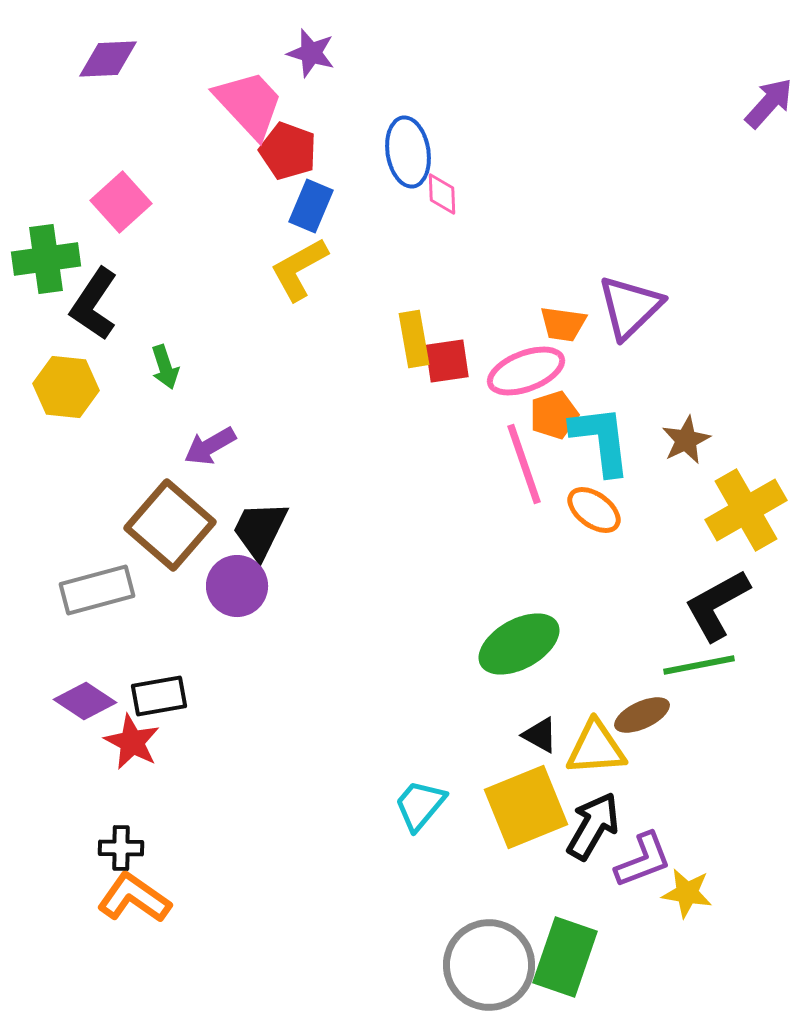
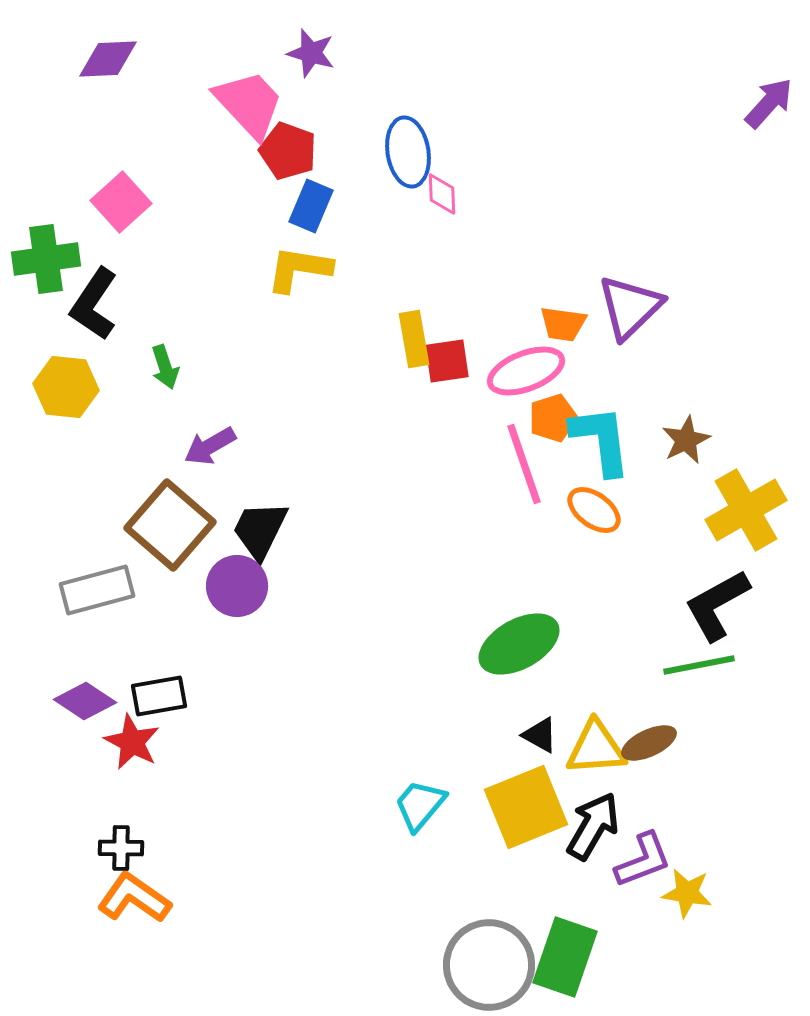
yellow L-shape at (299, 269): rotated 38 degrees clockwise
orange pentagon at (554, 415): moved 1 px left, 3 px down
brown ellipse at (642, 715): moved 7 px right, 28 px down
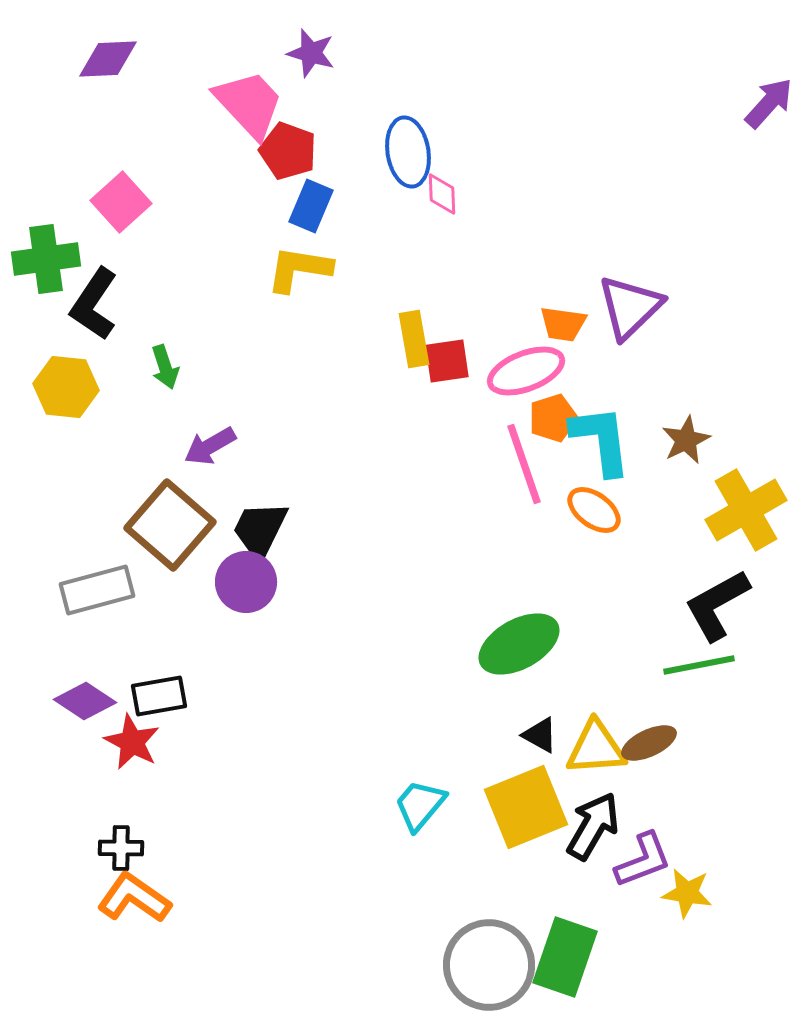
purple circle at (237, 586): moved 9 px right, 4 px up
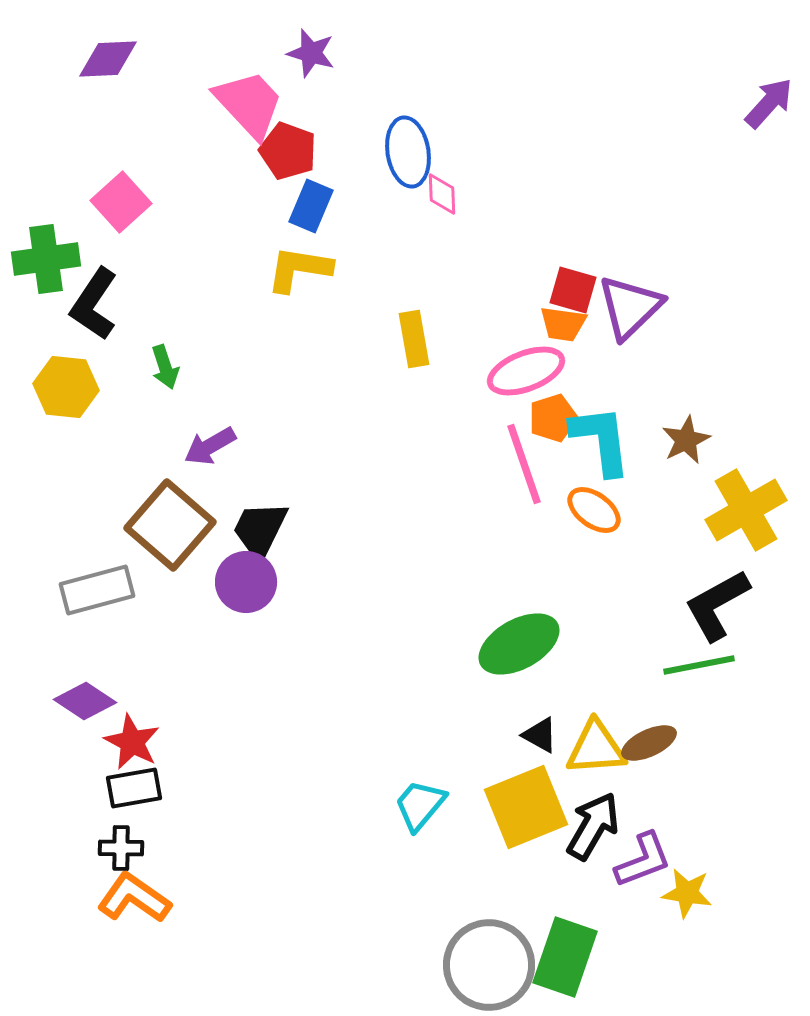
red square at (447, 361): moved 126 px right, 71 px up; rotated 24 degrees clockwise
black rectangle at (159, 696): moved 25 px left, 92 px down
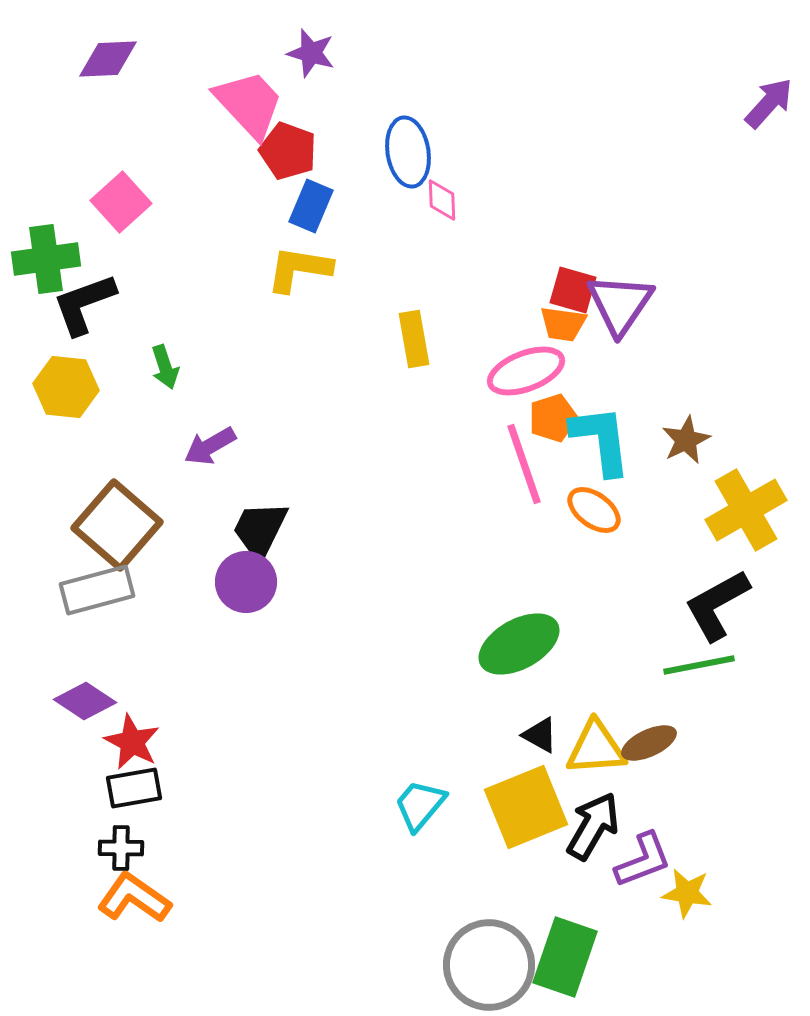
pink diamond at (442, 194): moved 6 px down
black L-shape at (94, 304): moved 10 px left; rotated 36 degrees clockwise
purple triangle at (630, 307): moved 10 px left, 3 px up; rotated 12 degrees counterclockwise
brown square at (170, 525): moved 53 px left
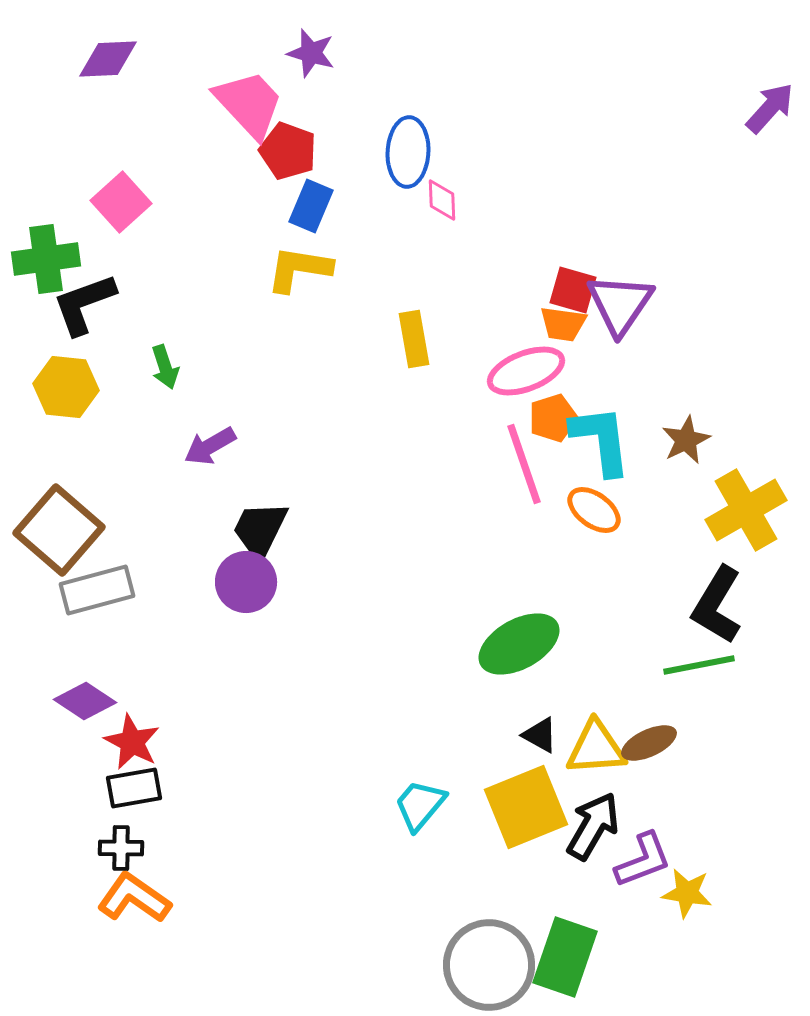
purple arrow at (769, 103): moved 1 px right, 5 px down
blue ellipse at (408, 152): rotated 12 degrees clockwise
brown square at (117, 525): moved 58 px left, 5 px down
black L-shape at (717, 605): rotated 30 degrees counterclockwise
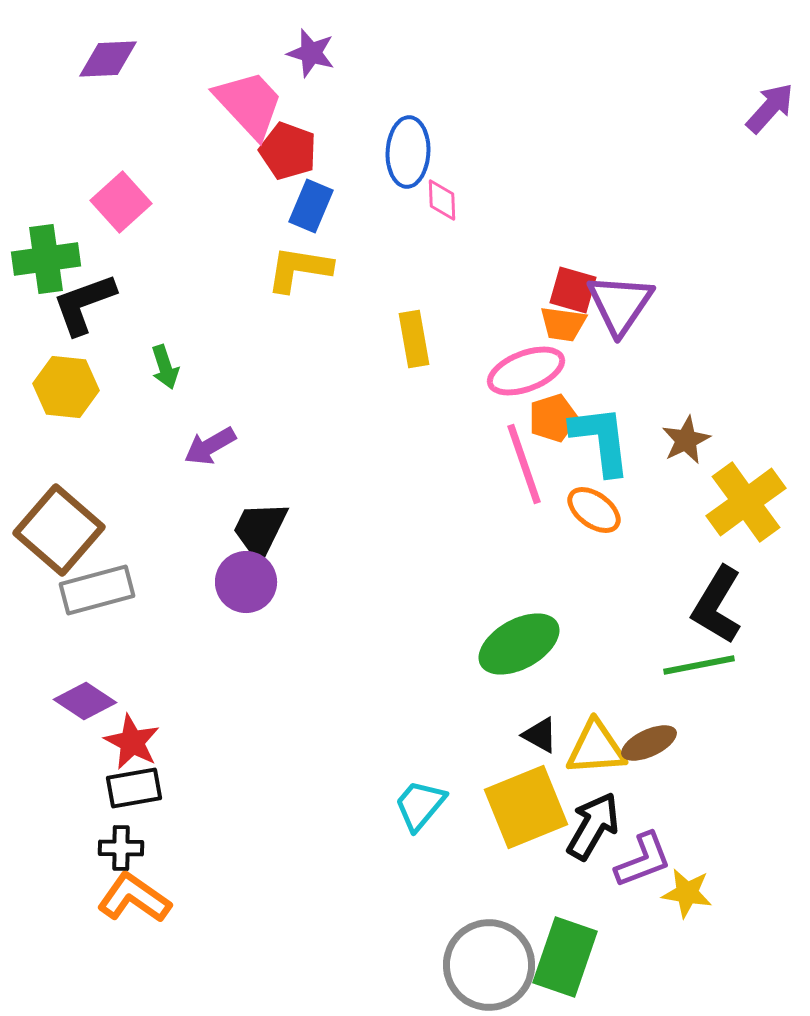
yellow cross at (746, 510): moved 8 px up; rotated 6 degrees counterclockwise
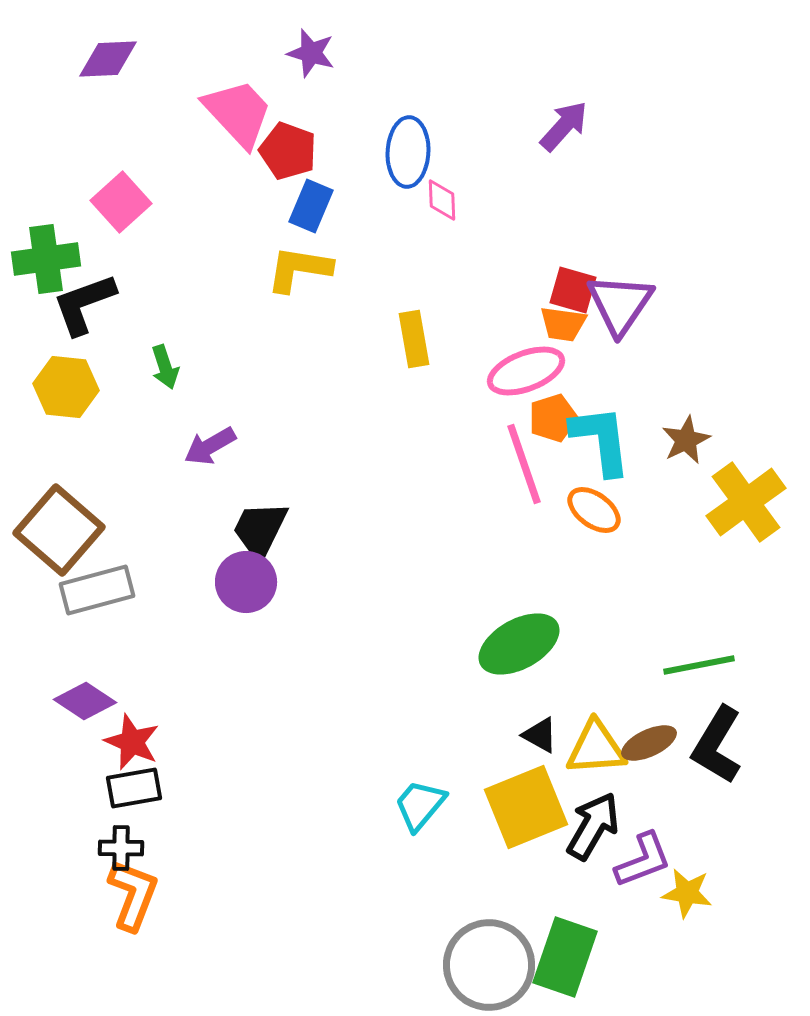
pink trapezoid at (249, 104): moved 11 px left, 9 px down
purple arrow at (770, 108): moved 206 px left, 18 px down
black L-shape at (717, 605): moved 140 px down
red star at (132, 742): rotated 4 degrees counterclockwise
orange L-shape at (134, 898): moved 1 px left, 3 px up; rotated 76 degrees clockwise
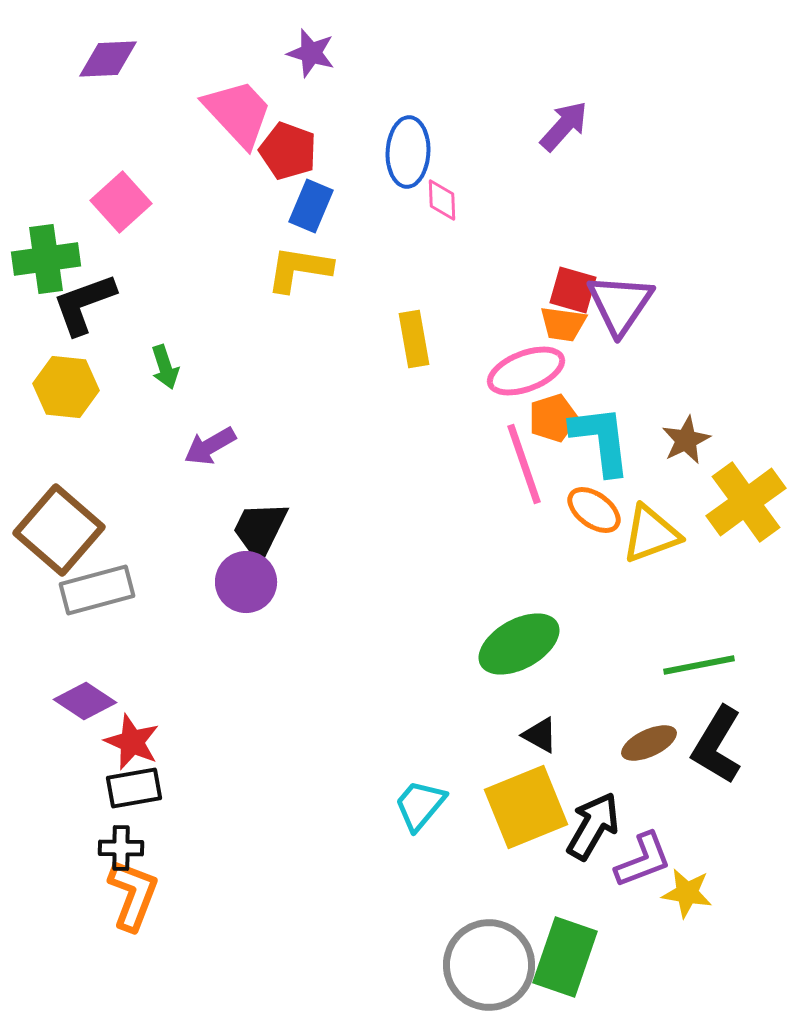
yellow triangle at (596, 748): moved 55 px right, 214 px up; rotated 16 degrees counterclockwise
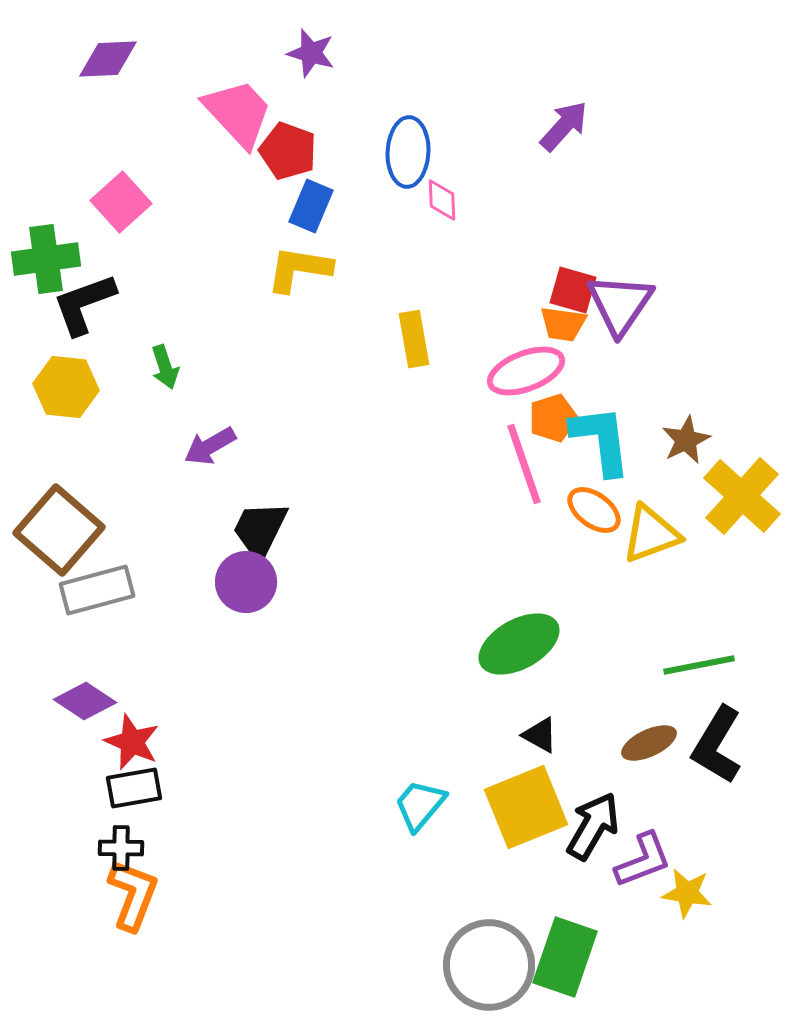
yellow cross at (746, 502): moved 4 px left, 6 px up; rotated 12 degrees counterclockwise
